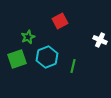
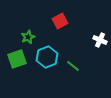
green line: rotated 64 degrees counterclockwise
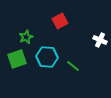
green star: moved 2 px left
cyan hexagon: rotated 25 degrees clockwise
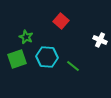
red square: moved 1 px right; rotated 21 degrees counterclockwise
green star: rotated 24 degrees counterclockwise
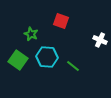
red square: rotated 21 degrees counterclockwise
green star: moved 5 px right, 3 px up
green square: moved 1 px right, 1 px down; rotated 36 degrees counterclockwise
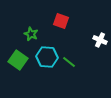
green line: moved 4 px left, 4 px up
